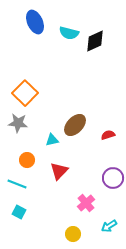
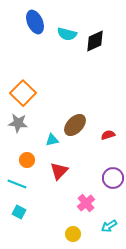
cyan semicircle: moved 2 px left, 1 px down
orange square: moved 2 px left
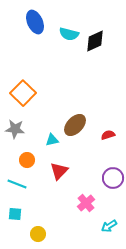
cyan semicircle: moved 2 px right
gray star: moved 3 px left, 6 px down
cyan square: moved 4 px left, 2 px down; rotated 24 degrees counterclockwise
yellow circle: moved 35 px left
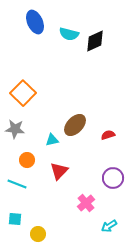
cyan square: moved 5 px down
